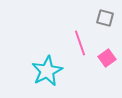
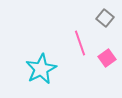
gray square: rotated 24 degrees clockwise
cyan star: moved 6 px left, 2 px up
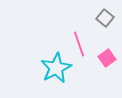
pink line: moved 1 px left, 1 px down
cyan star: moved 15 px right, 1 px up
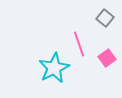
cyan star: moved 2 px left
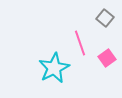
pink line: moved 1 px right, 1 px up
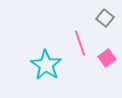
cyan star: moved 8 px left, 3 px up; rotated 12 degrees counterclockwise
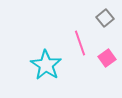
gray square: rotated 12 degrees clockwise
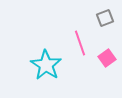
gray square: rotated 18 degrees clockwise
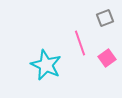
cyan star: rotated 8 degrees counterclockwise
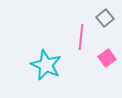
gray square: rotated 18 degrees counterclockwise
pink line: moved 1 px right, 6 px up; rotated 25 degrees clockwise
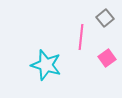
cyan star: rotated 8 degrees counterclockwise
